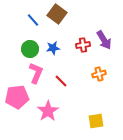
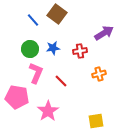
purple arrow: moved 7 px up; rotated 90 degrees counterclockwise
red cross: moved 3 px left, 6 px down
pink pentagon: rotated 15 degrees clockwise
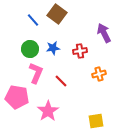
purple arrow: rotated 84 degrees counterclockwise
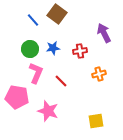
pink star: rotated 20 degrees counterclockwise
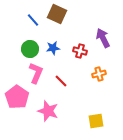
brown square: rotated 12 degrees counterclockwise
purple arrow: moved 1 px left, 5 px down
red cross: rotated 24 degrees clockwise
pink pentagon: rotated 25 degrees clockwise
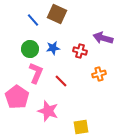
purple arrow: rotated 48 degrees counterclockwise
yellow square: moved 15 px left, 6 px down
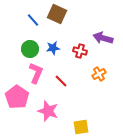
orange cross: rotated 16 degrees counterclockwise
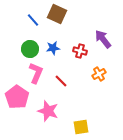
purple arrow: moved 1 px down; rotated 36 degrees clockwise
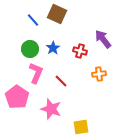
blue star: rotated 24 degrees counterclockwise
orange cross: rotated 24 degrees clockwise
pink star: moved 3 px right, 2 px up
